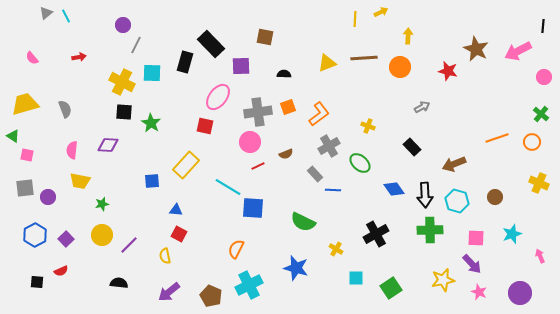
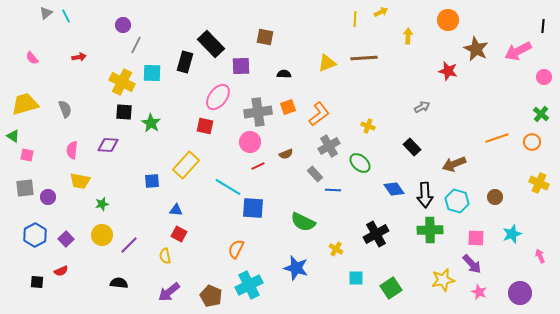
orange circle at (400, 67): moved 48 px right, 47 px up
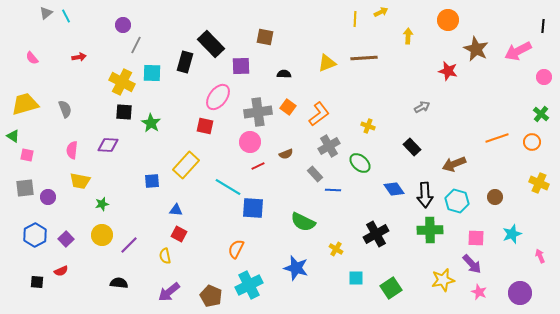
orange square at (288, 107): rotated 35 degrees counterclockwise
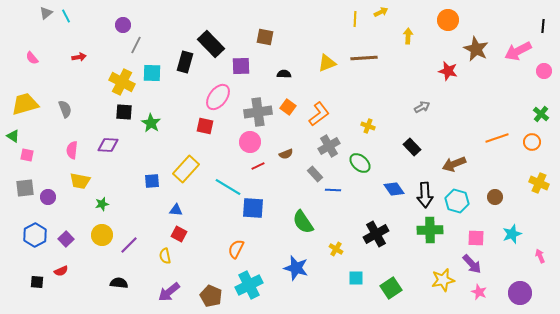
pink circle at (544, 77): moved 6 px up
yellow rectangle at (186, 165): moved 4 px down
green semicircle at (303, 222): rotated 30 degrees clockwise
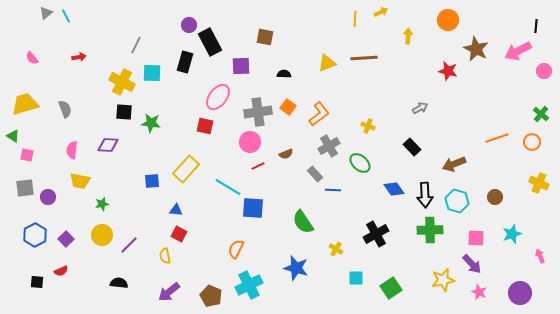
purple circle at (123, 25): moved 66 px right
black line at (543, 26): moved 7 px left
black rectangle at (211, 44): moved 1 px left, 2 px up; rotated 16 degrees clockwise
gray arrow at (422, 107): moved 2 px left, 1 px down
green star at (151, 123): rotated 24 degrees counterclockwise
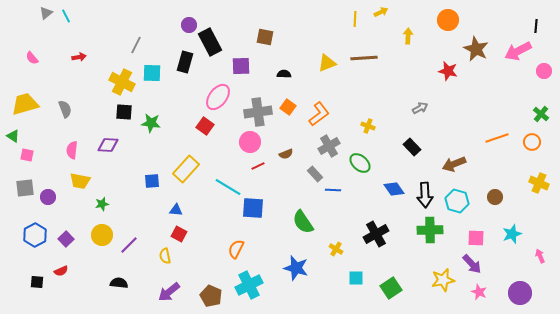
red square at (205, 126): rotated 24 degrees clockwise
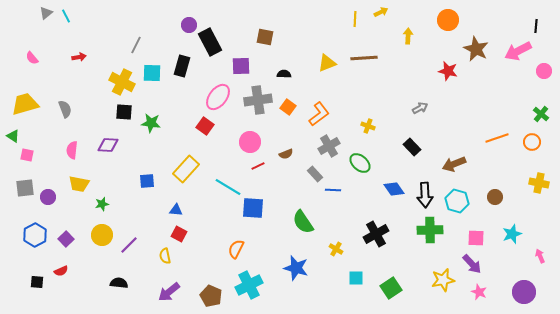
black rectangle at (185, 62): moved 3 px left, 4 px down
gray cross at (258, 112): moved 12 px up
yellow trapezoid at (80, 181): moved 1 px left, 3 px down
blue square at (152, 181): moved 5 px left
yellow cross at (539, 183): rotated 12 degrees counterclockwise
purple circle at (520, 293): moved 4 px right, 1 px up
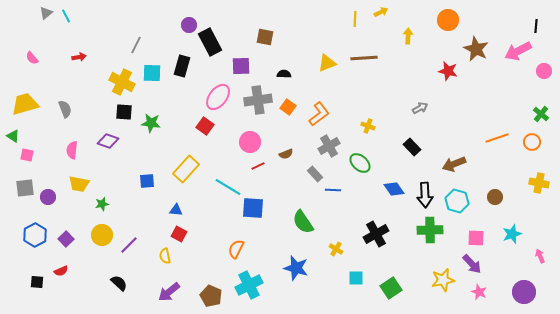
purple diamond at (108, 145): moved 4 px up; rotated 15 degrees clockwise
black semicircle at (119, 283): rotated 36 degrees clockwise
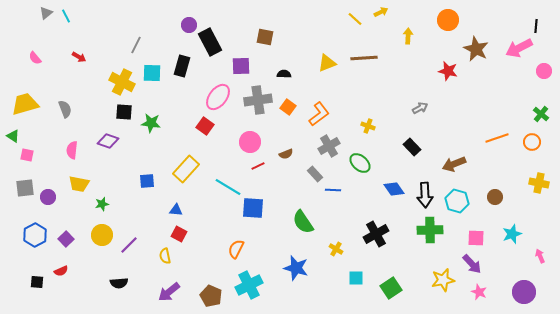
yellow line at (355, 19): rotated 49 degrees counterclockwise
pink arrow at (518, 51): moved 1 px right, 3 px up
red arrow at (79, 57): rotated 40 degrees clockwise
pink semicircle at (32, 58): moved 3 px right
black semicircle at (119, 283): rotated 132 degrees clockwise
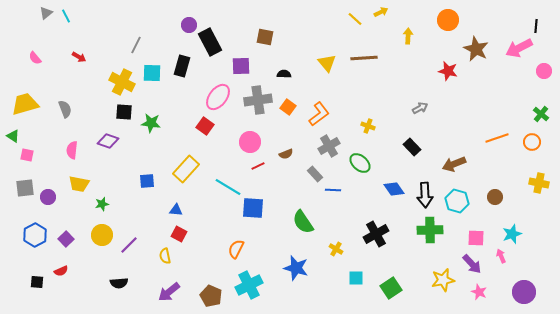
yellow triangle at (327, 63): rotated 48 degrees counterclockwise
pink arrow at (540, 256): moved 39 px left
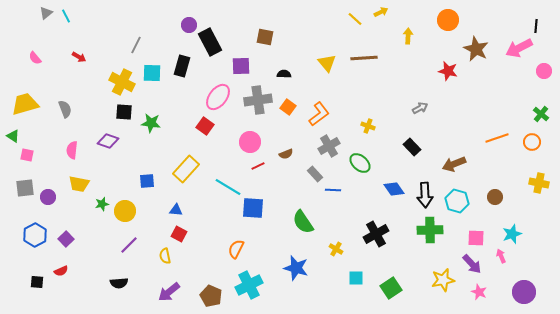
yellow circle at (102, 235): moved 23 px right, 24 px up
